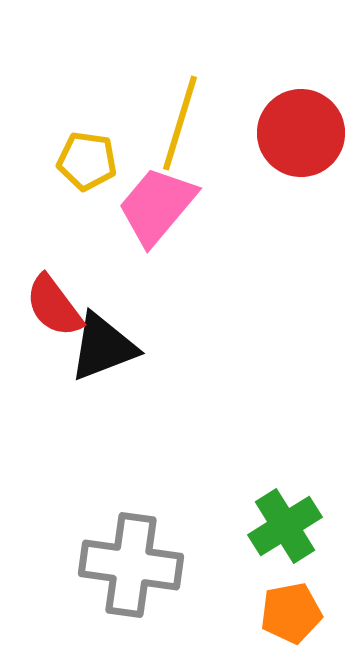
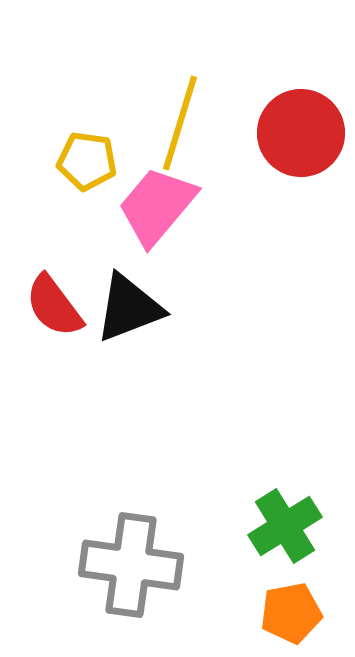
black triangle: moved 26 px right, 39 px up
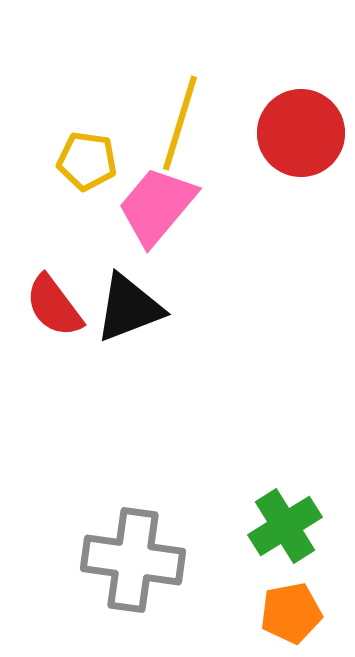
gray cross: moved 2 px right, 5 px up
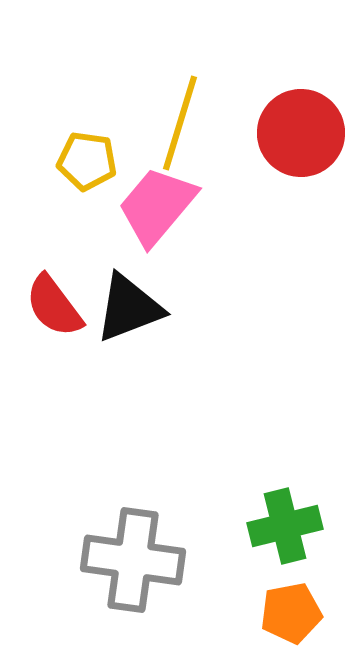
green cross: rotated 18 degrees clockwise
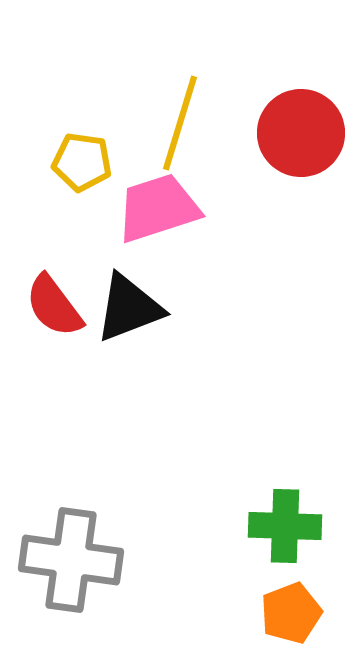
yellow pentagon: moved 5 px left, 1 px down
pink trapezoid: moved 1 px right, 2 px down; rotated 32 degrees clockwise
green cross: rotated 16 degrees clockwise
gray cross: moved 62 px left
orange pentagon: rotated 10 degrees counterclockwise
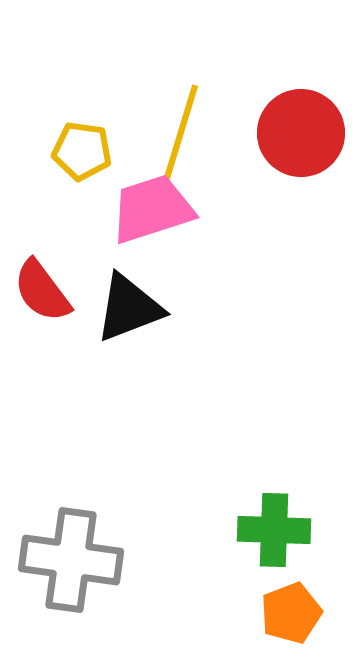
yellow line: moved 1 px right, 9 px down
yellow pentagon: moved 11 px up
pink trapezoid: moved 6 px left, 1 px down
red semicircle: moved 12 px left, 15 px up
green cross: moved 11 px left, 4 px down
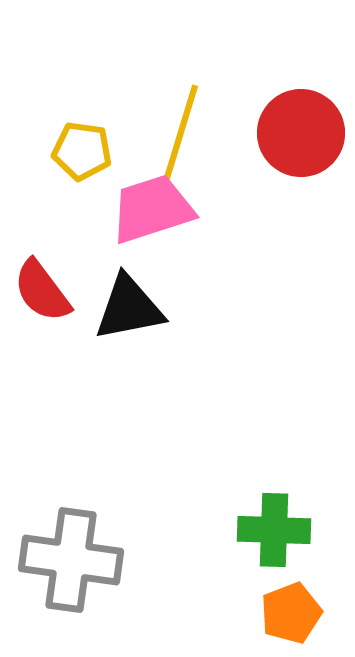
black triangle: rotated 10 degrees clockwise
